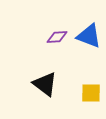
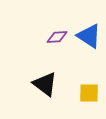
blue triangle: rotated 12 degrees clockwise
yellow square: moved 2 px left
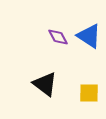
purple diamond: moved 1 px right; rotated 65 degrees clockwise
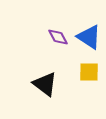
blue triangle: moved 1 px down
yellow square: moved 21 px up
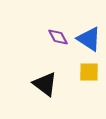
blue triangle: moved 2 px down
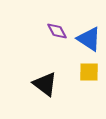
purple diamond: moved 1 px left, 6 px up
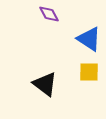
purple diamond: moved 8 px left, 17 px up
